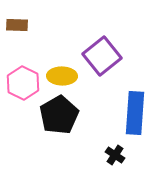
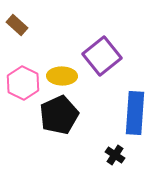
brown rectangle: rotated 40 degrees clockwise
black pentagon: rotated 6 degrees clockwise
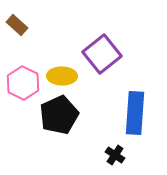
purple square: moved 2 px up
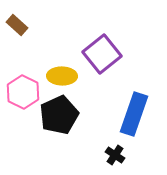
pink hexagon: moved 9 px down
blue rectangle: moved 1 px left, 1 px down; rotated 15 degrees clockwise
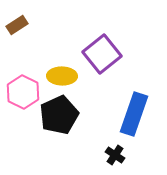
brown rectangle: rotated 75 degrees counterclockwise
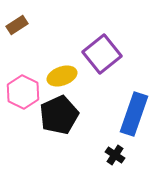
yellow ellipse: rotated 20 degrees counterclockwise
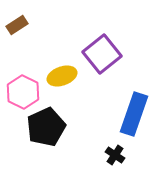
black pentagon: moved 13 px left, 12 px down
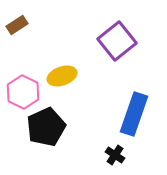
purple square: moved 15 px right, 13 px up
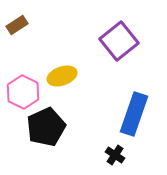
purple square: moved 2 px right
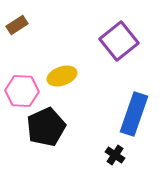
pink hexagon: moved 1 px left, 1 px up; rotated 24 degrees counterclockwise
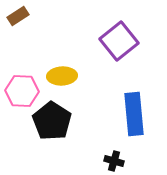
brown rectangle: moved 1 px right, 9 px up
yellow ellipse: rotated 16 degrees clockwise
blue rectangle: rotated 24 degrees counterclockwise
black pentagon: moved 6 px right, 6 px up; rotated 15 degrees counterclockwise
black cross: moved 1 px left, 6 px down; rotated 18 degrees counterclockwise
